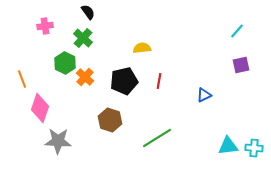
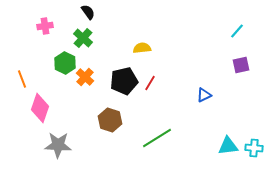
red line: moved 9 px left, 2 px down; rotated 21 degrees clockwise
gray star: moved 4 px down
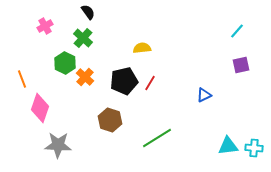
pink cross: rotated 21 degrees counterclockwise
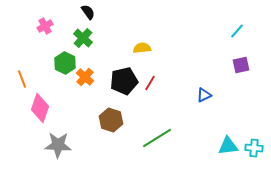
brown hexagon: moved 1 px right
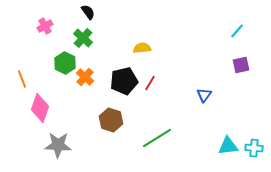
blue triangle: rotated 28 degrees counterclockwise
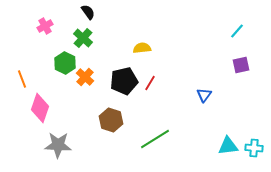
green line: moved 2 px left, 1 px down
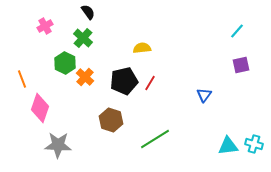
cyan cross: moved 4 px up; rotated 12 degrees clockwise
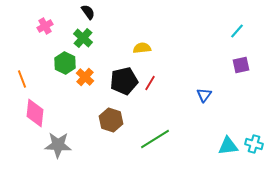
pink diamond: moved 5 px left, 5 px down; rotated 12 degrees counterclockwise
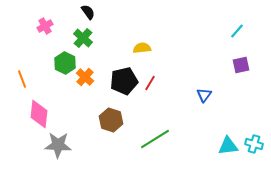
pink diamond: moved 4 px right, 1 px down
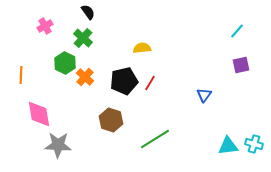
orange line: moved 1 px left, 4 px up; rotated 24 degrees clockwise
pink diamond: rotated 16 degrees counterclockwise
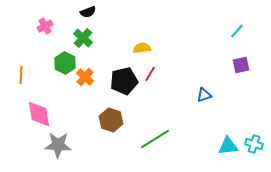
black semicircle: rotated 105 degrees clockwise
red line: moved 9 px up
blue triangle: rotated 35 degrees clockwise
